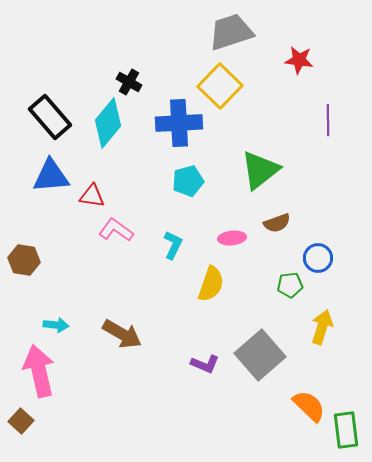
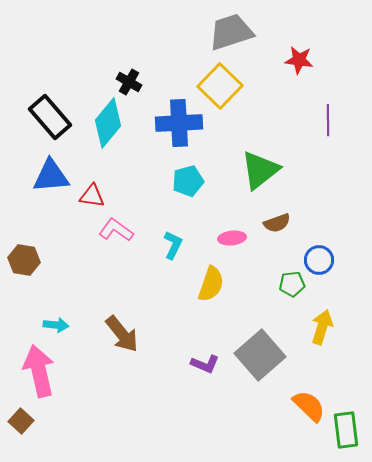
blue circle: moved 1 px right, 2 px down
green pentagon: moved 2 px right, 1 px up
brown arrow: rotated 21 degrees clockwise
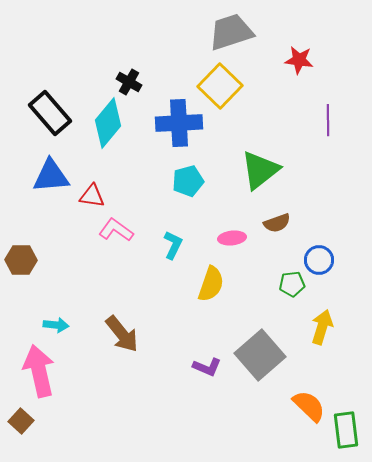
black rectangle: moved 4 px up
brown hexagon: moved 3 px left; rotated 8 degrees counterclockwise
purple L-shape: moved 2 px right, 3 px down
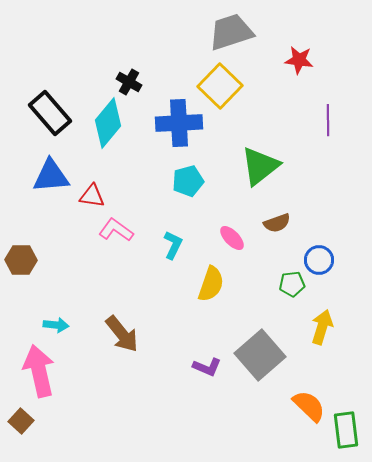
green triangle: moved 4 px up
pink ellipse: rotated 52 degrees clockwise
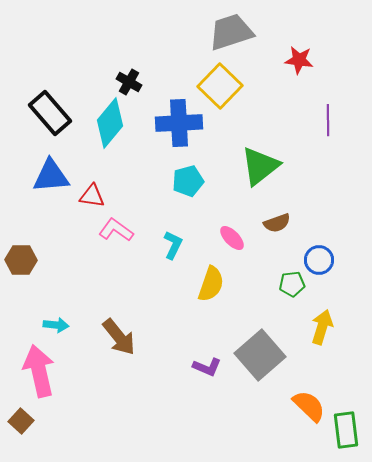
cyan diamond: moved 2 px right
brown arrow: moved 3 px left, 3 px down
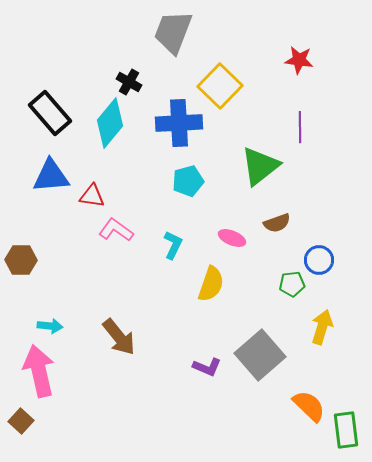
gray trapezoid: moved 58 px left; rotated 51 degrees counterclockwise
purple line: moved 28 px left, 7 px down
pink ellipse: rotated 24 degrees counterclockwise
cyan arrow: moved 6 px left, 1 px down
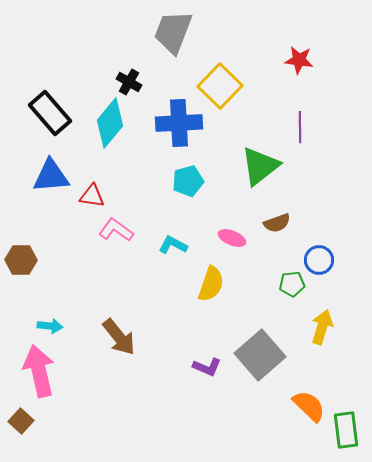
cyan L-shape: rotated 88 degrees counterclockwise
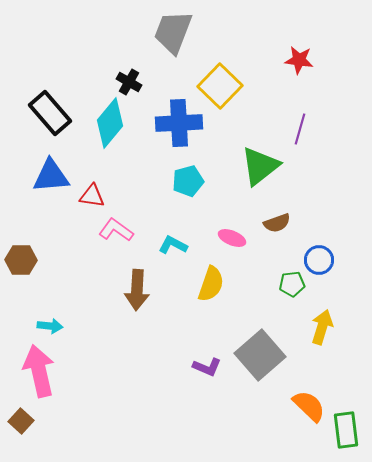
purple line: moved 2 px down; rotated 16 degrees clockwise
brown arrow: moved 18 px right, 47 px up; rotated 42 degrees clockwise
